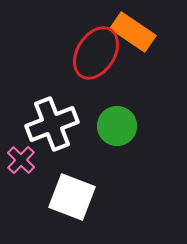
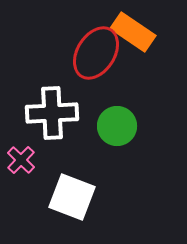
white cross: moved 11 px up; rotated 18 degrees clockwise
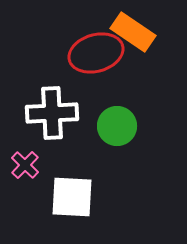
red ellipse: rotated 42 degrees clockwise
pink cross: moved 4 px right, 5 px down
white square: rotated 18 degrees counterclockwise
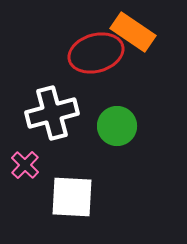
white cross: rotated 12 degrees counterclockwise
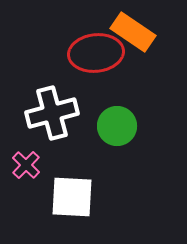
red ellipse: rotated 10 degrees clockwise
pink cross: moved 1 px right
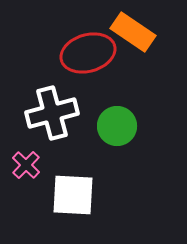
red ellipse: moved 8 px left; rotated 10 degrees counterclockwise
white square: moved 1 px right, 2 px up
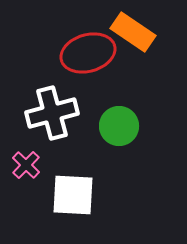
green circle: moved 2 px right
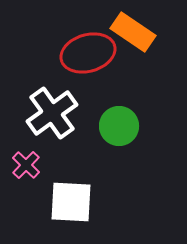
white cross: rotated 21 degrees counterclockwise
white square: moved 2 px left, 7 px down
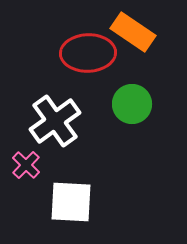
red ellipse: rotated 14 degrees clockwise
white cross: moved 3 px right, 8 px down
green circle: moved 13 px right, 22 px up
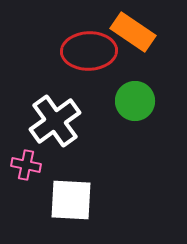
red ellipse: moved 1 px right, 2 px up
green circle: moved 3 px right, 3 px up
pink cross: rotated 32 degrees counterclockwise
white square: moved 2 px up
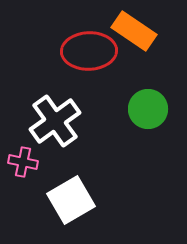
orange rectangle: moved 1 px right, 1 px up
green circle: moved 13 px right, 8 px down
pink cross: moved 3 px left, 3 px up
white square: rotated 33 degrees counterclockwise
